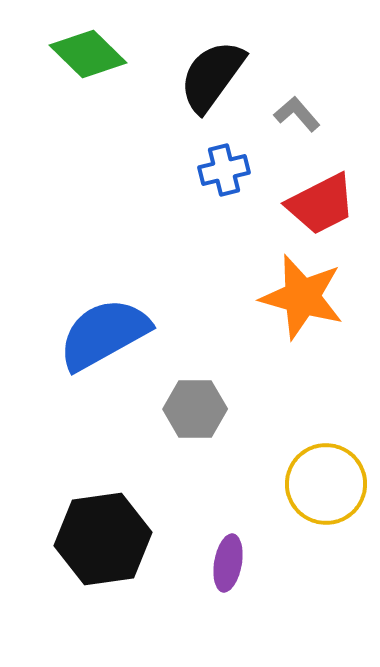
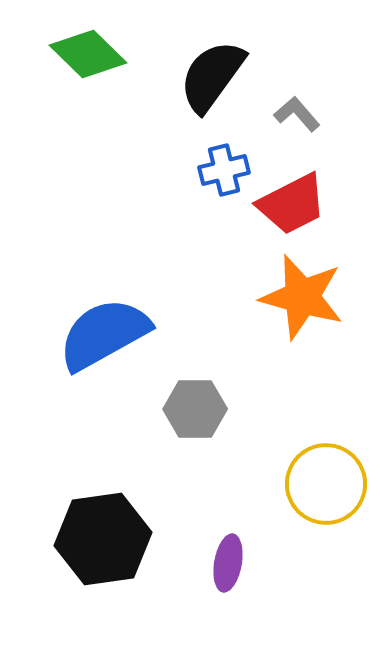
red trapezoid: moved 29 px left
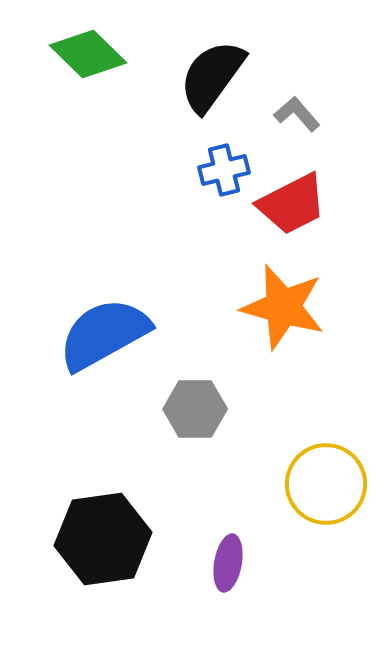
orange star: moved 19 px left, 10 px down
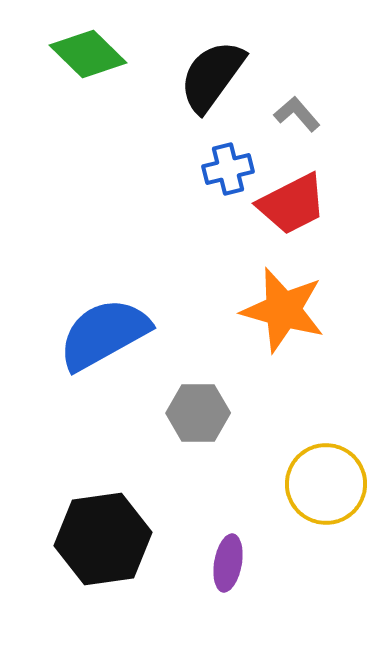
blue cross: moved 4 px right, 1 px up
orange star: moved 3 px down
gray hexagon: moved 3 px right, 4 px down
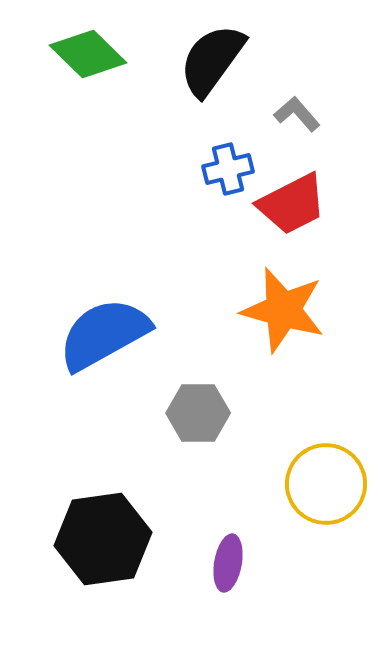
black semicircle: moved 16 px up
